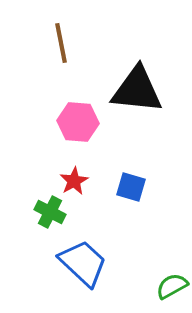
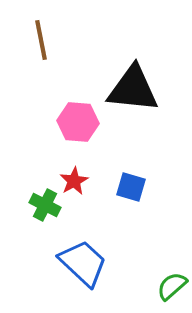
brown line: moved 20 px left, 3 px up
black triangle: moved 4 px left, 1 px up
green cross: moved 5 px left, 7 px up
green semicircle: rotated 12 degrees counterclockwise
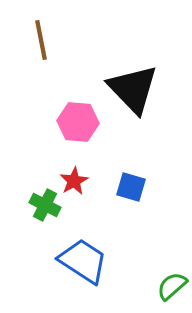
black triangle: rotated 40 degrees clockwise
blue trapezoid: moved 2 px up; rotated 10 degrees counterclockwise
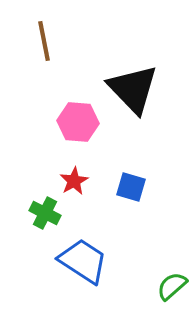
brown line: moved 3 px right, 1 px down
green cross: moved 8 px down
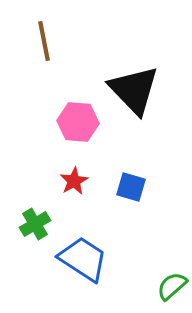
black triangle: moved 1 px right, 1 px down
green cross: moved 10 px left, 11 px down; rotated 32 degrees clockwise
blue trapezoid: moved 2 px up
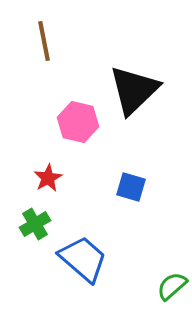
black triangle: rotated 30 degrees clockwise
pink hexagon: rotated 9 degrees clockwise
red star: moved 26 px left, 3 px up
blue trapezoid: rotated 8 degrees clockwise
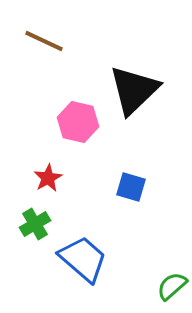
brown line: rotated 54 degrees counterclockwise
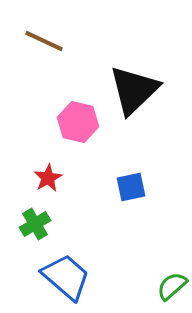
blue square: rotated 28 degrees counterclockwise
blue trapezoid: moved 17 px left, 18 px down
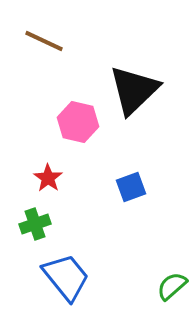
red star: rotated 8 degrees counterclockwise
blue square: rotated 8 degrees counterclockwise
green cross: rotated 12 degrees clockwise
blue trapezoid: rotated 10 degrees clockwise
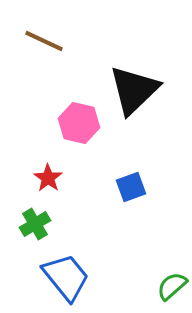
pink hexagon: moved 1 px right, 1 px down
green cross: rotated 12 degrees counterclockwise
